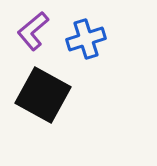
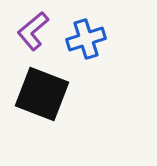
black square: moved 1 px left, 1 px up; rotated 8 degrees counterclockwise
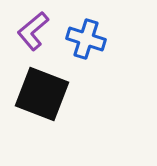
blue cross: rotated 36 degrees clockwise
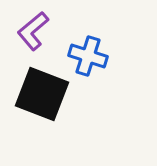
blue cross: moved 2 px right, 17 px down
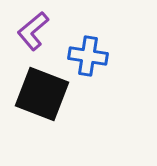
blue cross: rotated 9 degrees counterclockwise
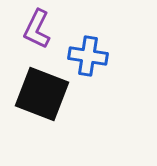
purple L-shape: moved 4 px right, 2 px up; rotated 24 degrees counterclockwise
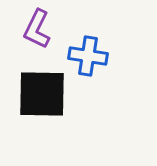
black square: rotated 20 degrees counterclockwise
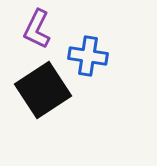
black square: moved 1 px right, 4 px up; rotated 34 degrees counterclockwise
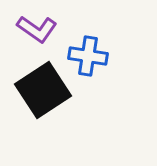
purple L-shape: rotated 81 degrees counterclockwise
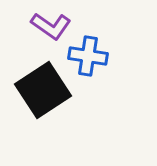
purple L-shape: moved 14 px right, 3 px up
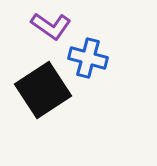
blue cross: moved 2 px down; rotated 6 degrees clockwise
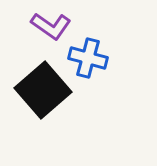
black square: rotated 8 degrees counterclockwise
